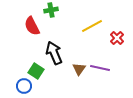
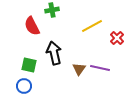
green cross: moved 1 px right
black arrow: rotated 10 degrees clockwise
green square: moved 7 px left, 6 px up; rotated 21 degrees counterclockwise
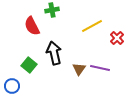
green square: rotated 28 degrees clockwise
blue circle: moved 12 px left
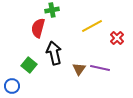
red semicircle: moved 6 px right, 2 px down; rotated 42 degrees clockwise
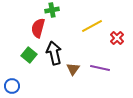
green square: moved 10 px up
brown triangle: moved 6 px left
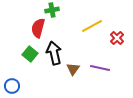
green square: moved 1 px right, 1 px up
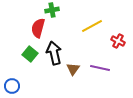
red cross: moved 1 px right, 3 px down; rotated 16 degrees counterclockwise
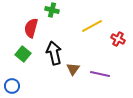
green cross: rotated 24 degrees clockwise
red semicircle: moved 7 px left
red cross: moved 2 px up
green square: moved 7 px left
purple line: moved 6 px down
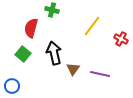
yellow line: rotated 25 degrees counterclockwise
red cross: moved 3 px right
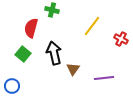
purple line: moved 4 px right, 4 px down; rotated 18 degrees counterclockwise
